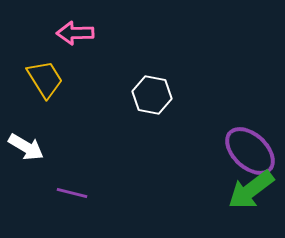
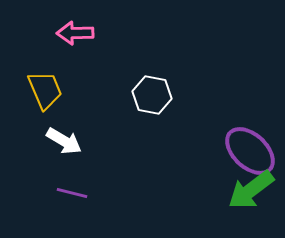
yellow trapezoid: moved 11 px down; rotated 9 degrees clockwise
white arrow: moved 38 px right, 6 px up
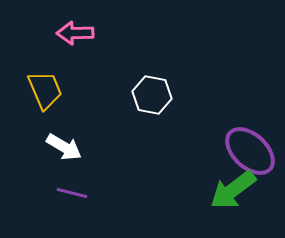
white arrow: moved 6 px down
green arrow: moved 18 px left
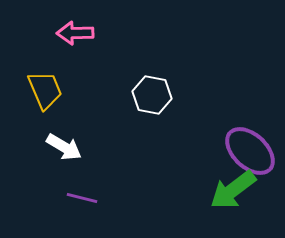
purple line: moved 10 px right, 5 px down
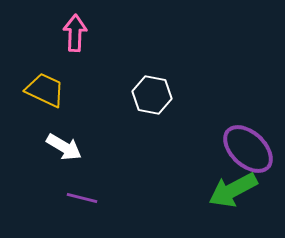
pink arrow: rotated 93 degrees clockwise
yellow trapezoid: rotated 42 degrees counterclockwise
purple ellipse: moved 2 px left, 2 px up
green arrow: rotated 9 degrees clockwise
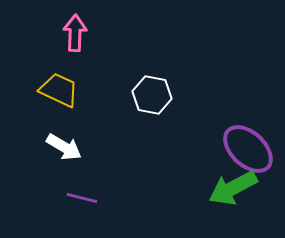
yellow trapezoid: moved 14 px right
green arrow: moved 2 px up
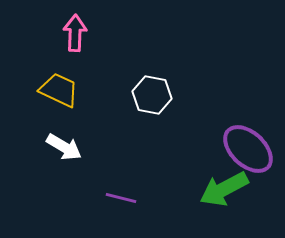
green arrow: moved 9 px left, 1 px down
purple line: moved 39 px right
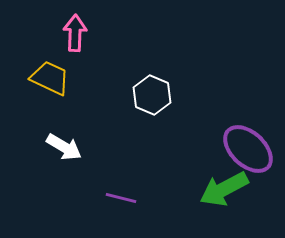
yellow trapezoid: moved 9 px left, 12 px up
white hexagon: rotated 12 degrees clockwise
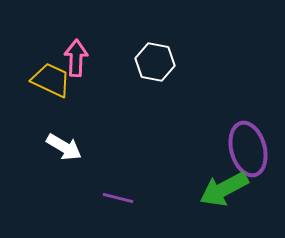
pink arrow: moved 1 px right, 25 px down
yellow trapezoid: moved 1 px right, 2 px down
white hexagon: moved 3 px right, 33 px up; rotated 12 degrees counterclockwise
purple ellipse: rotated 32 degrees clockwise
purple line: moved 3 px left
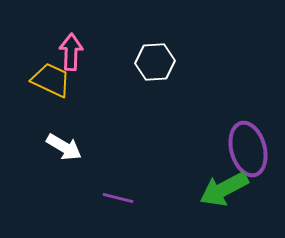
pink arrow: moved 5 px left, 6 px up
white hexagon: rotated 15 degrees counterclockwise
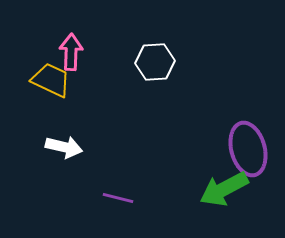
white arrow: rotated 18 degrees counterclockwise
